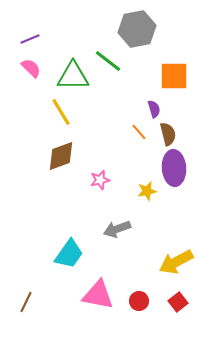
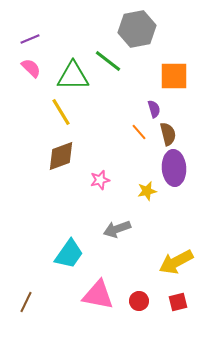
red square: rotated 24 degrees clockwise
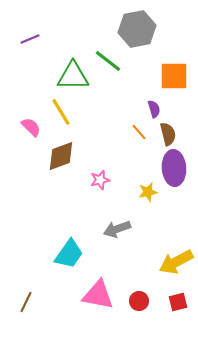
pink semicircle: moved 59 px down
yellow star: moved 1 px right, 1 px down
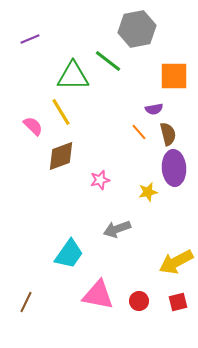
purple semicircle: rotated 96 degrees clockwise
pink semicircle: moved 2 px right, 1 px up
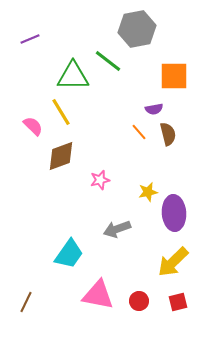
purple ellipse: moved 45 px down
yellow arrow: moved 3 px left; rotated 16 degrees counterclockwise
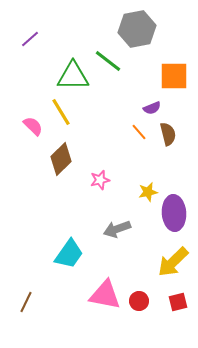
purple line: rotated 18 degrees counterclockwise
purple semicircle: moved 2 px left, 1 px up; rotated 12 degrees counterclockwise
brown diamond: moved 3 px down; rotated 24 degrees counterclockwise
pink triangle: moved 7 px right
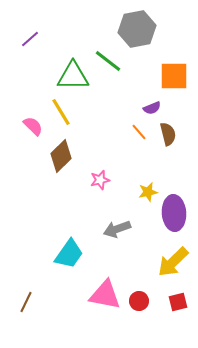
brown diamond: moved 3 px up
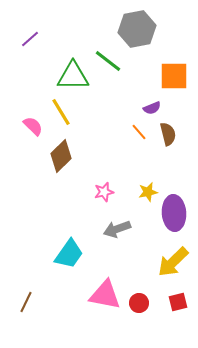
pink star: moved 4 px right, 12 px down
red circle: moved 2 px down
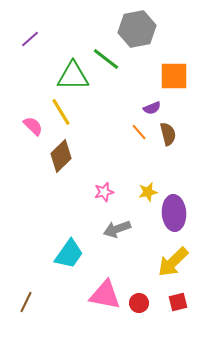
green line: moved 2 px left, 2 px up
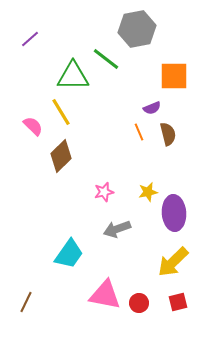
orange line: rotated 18 degrees clockwise
